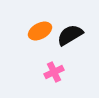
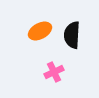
black semicircle: moved 2 px right; rotated 56 degrees counterclockwise
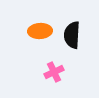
orange ellipse: rotated 25 degrees clockwise
